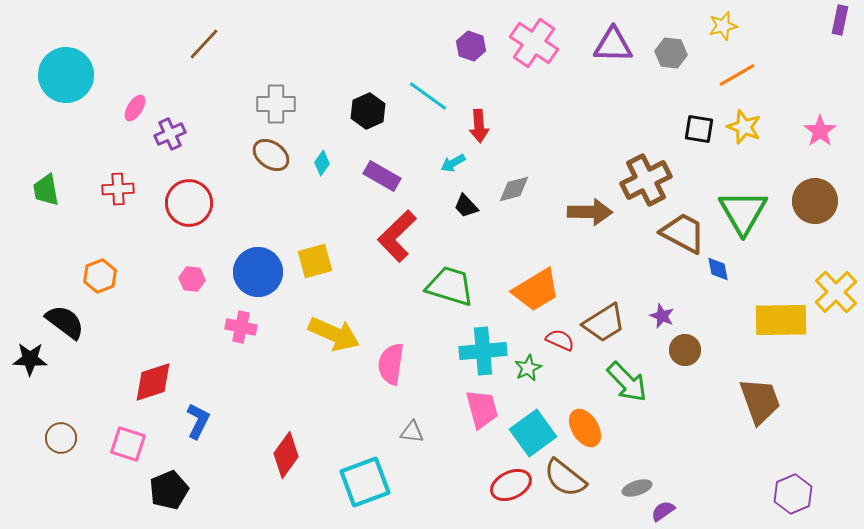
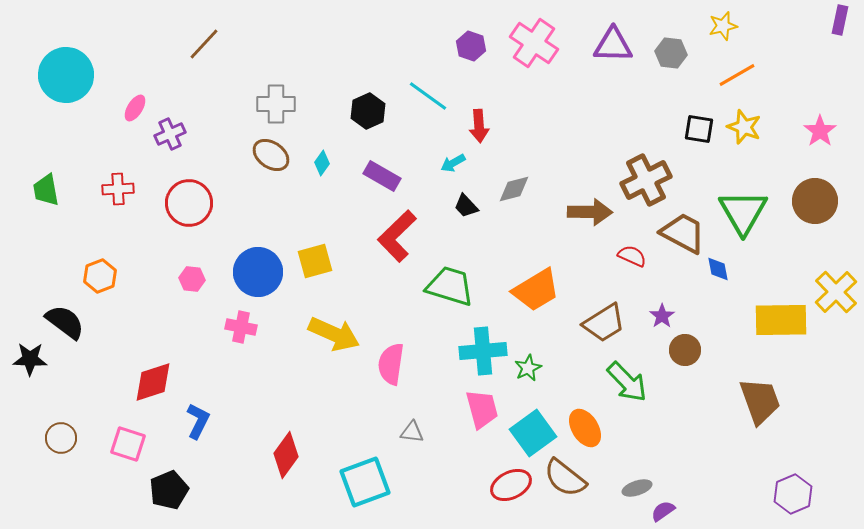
purple star at (662, 316): rotated 15 degrees clockwise
red semicircle at (560, 340): moved 72 px right, 84 px up
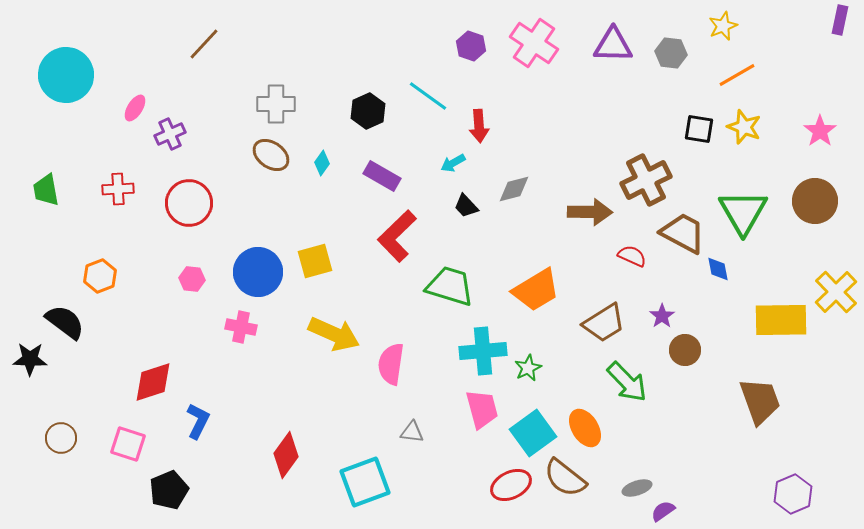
yellow star at (723, 26): rotated 8 degrees counterclockwise
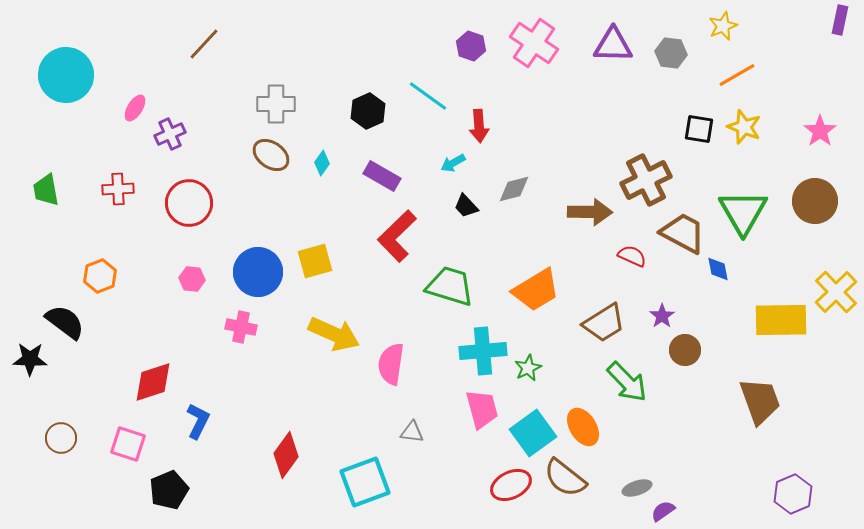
orange ellipse at (585, 428): moved 2 px left, 1 px up
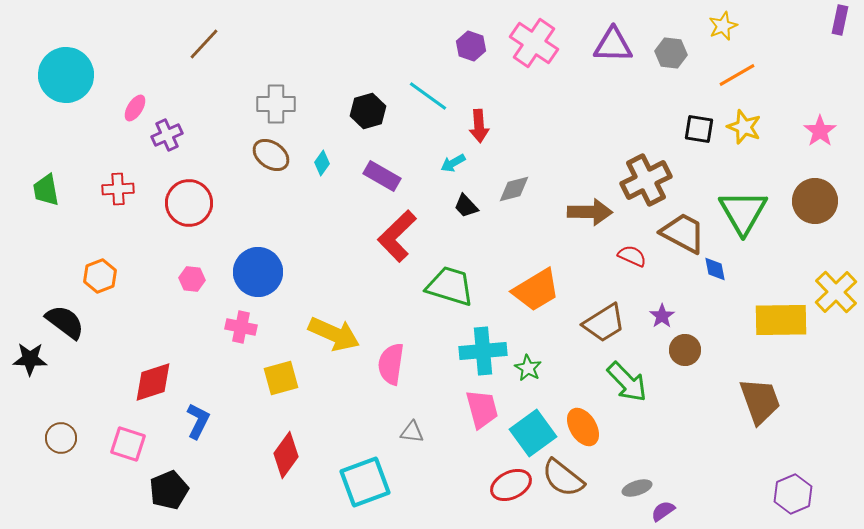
black hexagon at (368, 111): rotated 8 degrees clockwise
purple cross at (170, 134): moved 3 px left, 1 px down
yellow square at (315, 261): moved 34 px left, 117 px down
blue diamond at (718, 269): moved 3 px left
green star at (528, 368): rotated 16 degrees counterclockwise
brown semicircle at (565, 478): moved 2 px left
